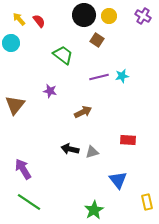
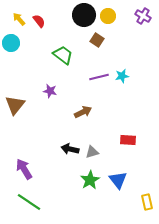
yellow circle: moved 1 px left
purple arrow: moved 1 px right
green star: moved 4 px left, 30 px up
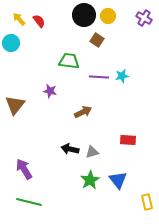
purple cross: moved 1 px right, 2 px down
green trapezoid: moved 6 px right, 6 px down; rotated 30 degrees counterclockwise
purple line: rotated 18 degrees clockwise
green line: rotated 20 degrees counterclockwise
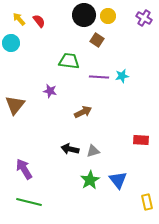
red rectangle: moved 13 px right
gray triangle: moved 1 px right, 1 px up
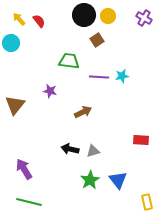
brown square: rotated 24 degrees clockwise
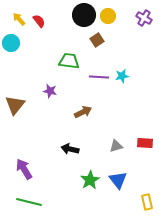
red rectangle: moved 4 px right, 3 px down
gray triangle: moved 23 px right, 5 px up
